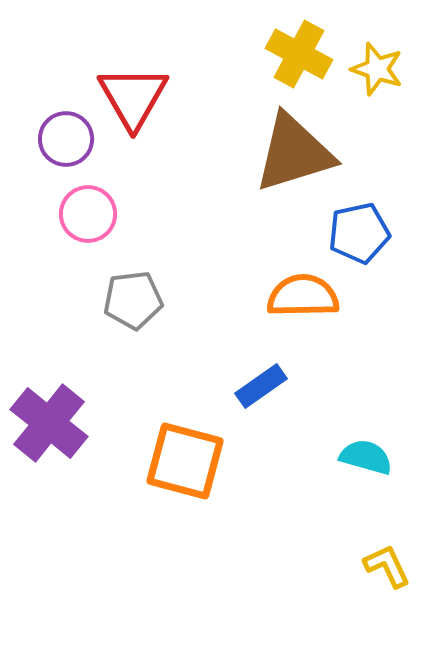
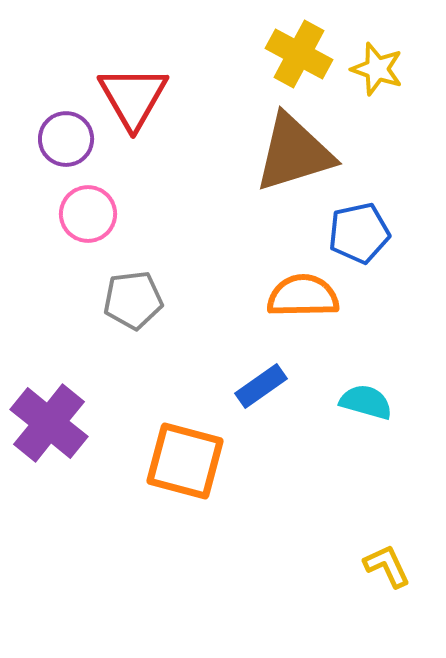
cyan semicircle: moved 55 px up
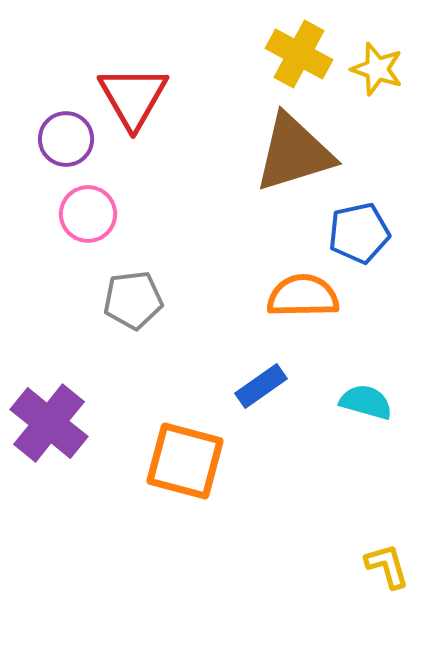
yellow L-shape: rotated 9 degrees clockwise
